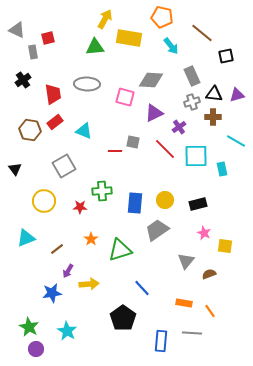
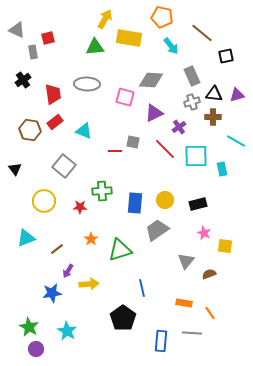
gray square at (64, 166): rotated 20 degrees counterclockwise
blue line at (142, 288): rotated 30 degrees clockwise
orange line at (210, 311): moved 2 px down
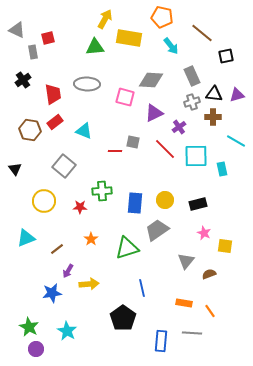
green triangle at (120, 250): moved 7 px right, 2 px up
orange line at (210, 313): moved 2 px up
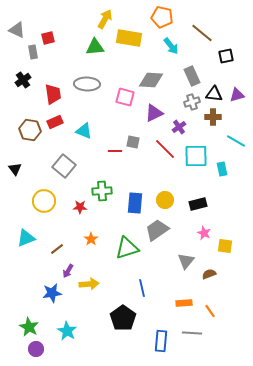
red rectangle at (55, 122): rotated 14 degrees clockwise
orange rectangle at (184, 303): rotated 14 degrees counterclockwise
